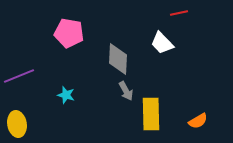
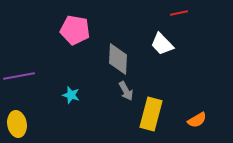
pink pentagon: moved 6 px right, 3 px up
white trapezoid: moved 1 px down
purple line: rotated 12 degrees clockwise
cyan star: moved 5 px right
yellow rectangle: rotated 16 degrees clockwise
orange semicircle: moved 1 px left, 1 px up
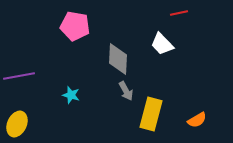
pink pentagon: moved 4 px up
yellow ellipse: rotated 35 degrees clockwise
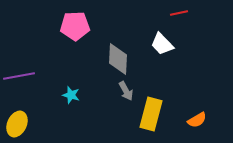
pink pentagon: rotated 12 degrees counterclockwise
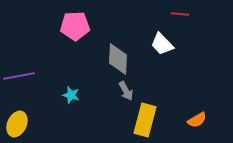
red line: moved 1 px right, 1 px down; rotated 18 degrees clockwise
yellow rectangle: moved 6 px left, 6 px down
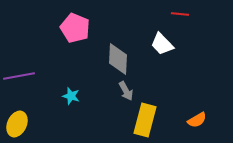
pink pentagon: moved 2 px down; rotated 24 degrees clockwise
cyan star: moved 1 px down
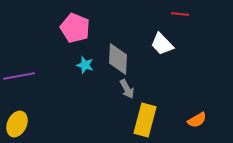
gray arrow: moved 1 px right, 2 px up
cyan star: moved 14 px right, 31 px up
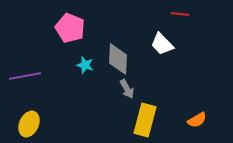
pink pentagon: moved 5 px left
purple line: moved 6 px right
yellow ellipse: moved 12 px right
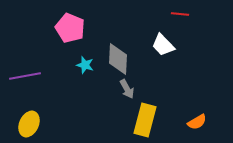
white trapezoid: moved 1 px right, 1 px down
orange semicircle: moved 2 px down
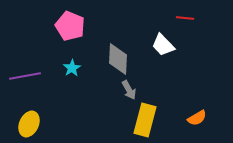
red line: moved 5 px right, 4 px down
pink pentagon: moved 2 px up
cyan star: moved 13 px left, 3 px down; rotated 24 degrees clockwise
gray arrow: moved 2 px right, 1 px down
orange semicircle: moved 4 px up
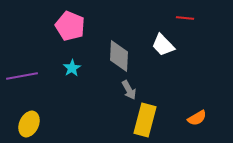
gray diamond: moved 1 px right, 3 px up
purple line: moved 3 px left
